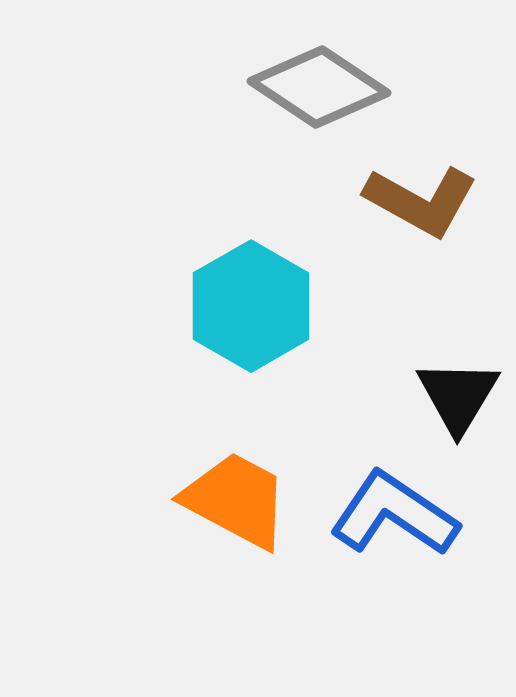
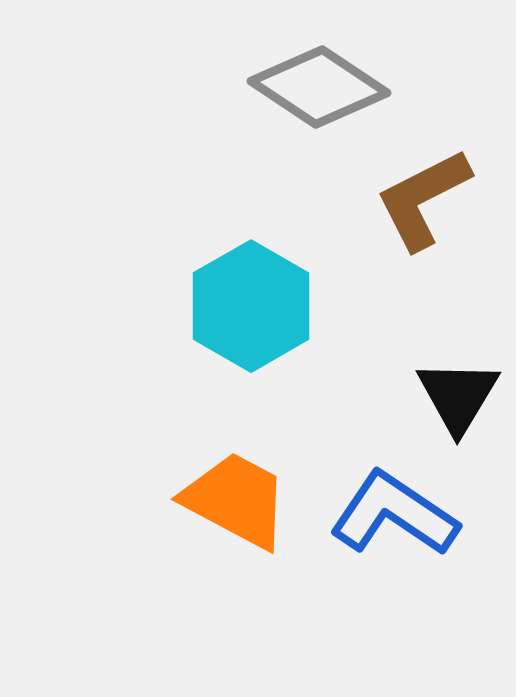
brown L-shape: moved 2 px right, 2 px up; rotated 124 degrees clockwise
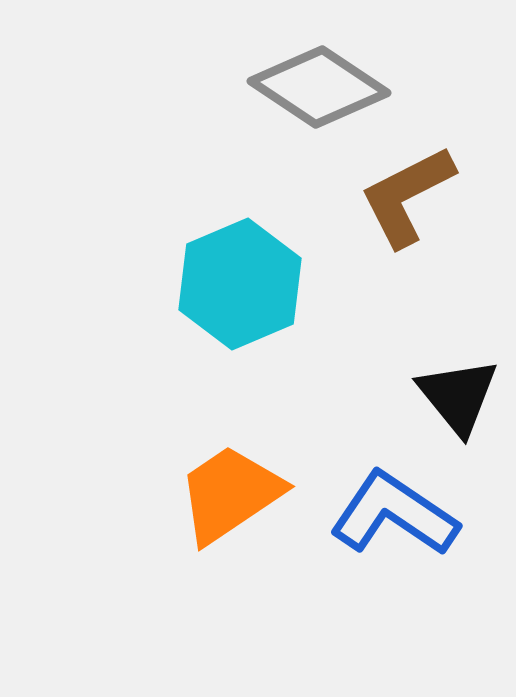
brown L-shape: moved 16 px left, 3 px up
cyan hexagon: moved 11 px left, 22 px up; rotated 7 degrees clockwise
black triangle: rotated 10 degrees counterclockwise
orange trapezoid: moved 6 px left, 6 px up; rotated 62 degrees counterclockwise
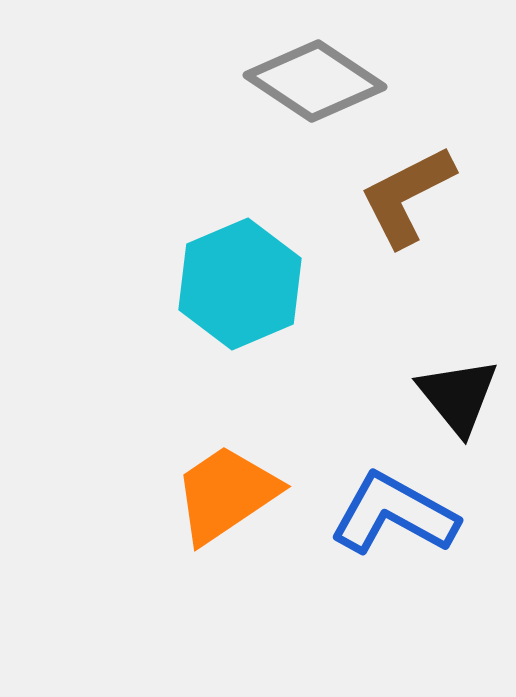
gray diamond: moved 4 px left, 6 px up
orange trapezoid: moved 4 px left
blue L-shape: rotated 5 degrees counterclockwise
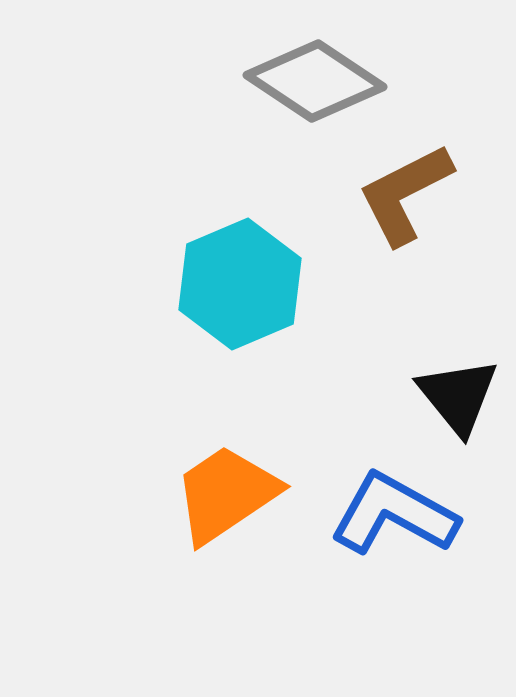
brown L-shape: moved 2 px left, 2 px up
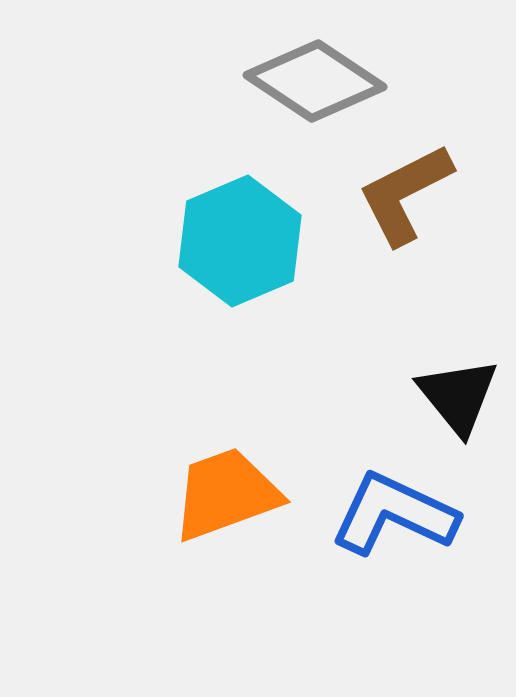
cyan hexagon: moved 43 px up
orange trapezoid: rotated 14 degrees clockwise
blue L-shape: rotated 4 degrees counterclockwise
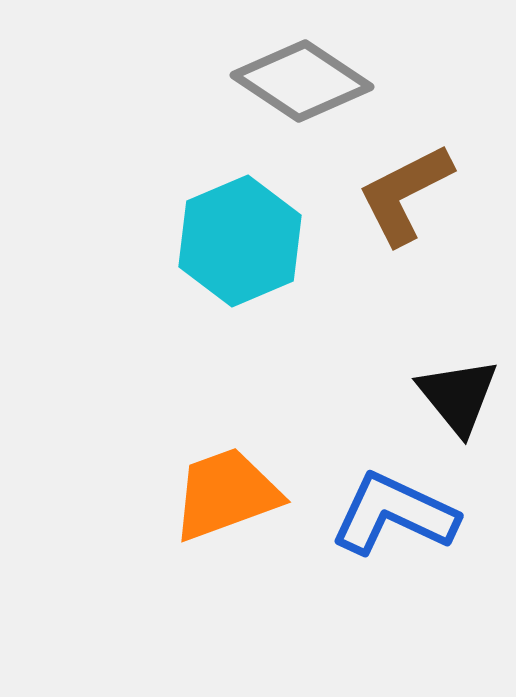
gray diamond: moved 13 px left
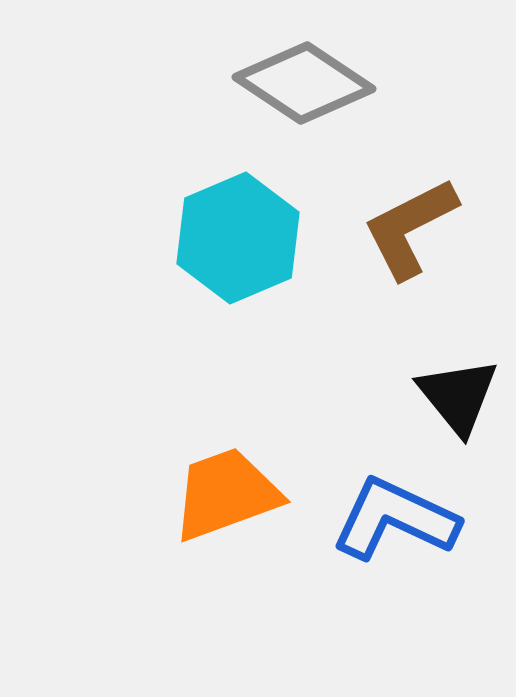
gray diamond: moved 2 px right, 2 px down
brown L-shape: moved 5 px right, 34 px down
cyan hexagon: moved 2 px left, 3 px up
blue L-shape: moved 1 px right, 5 px down
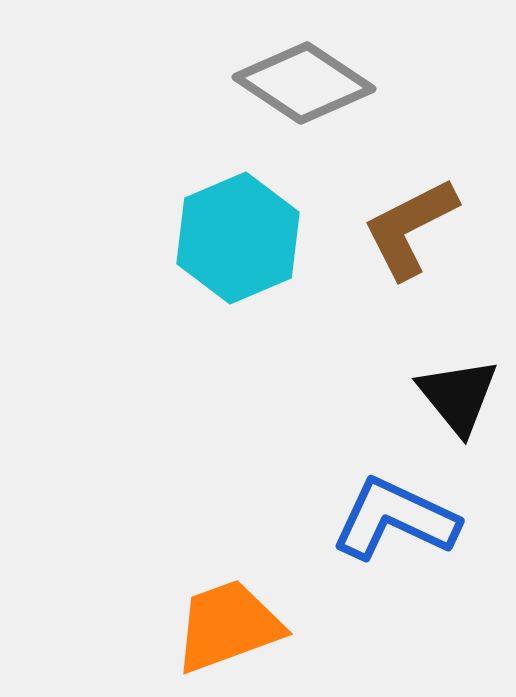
orange trapezoid: moved 2 px right, 132 px down
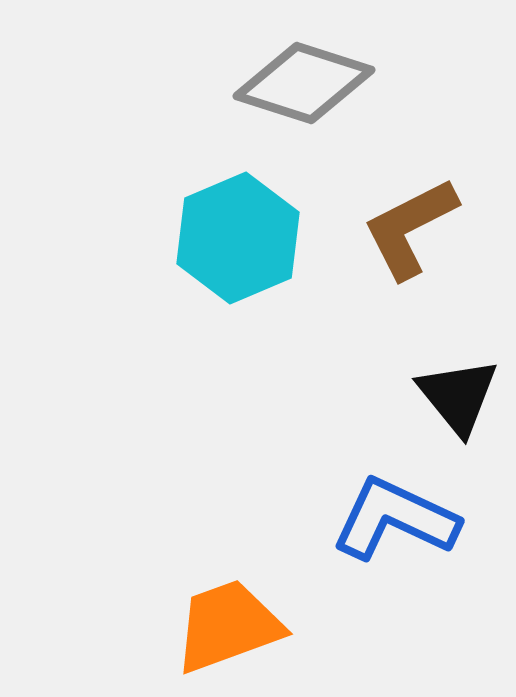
gray diamond: rotated 16 degrees counterclockwise
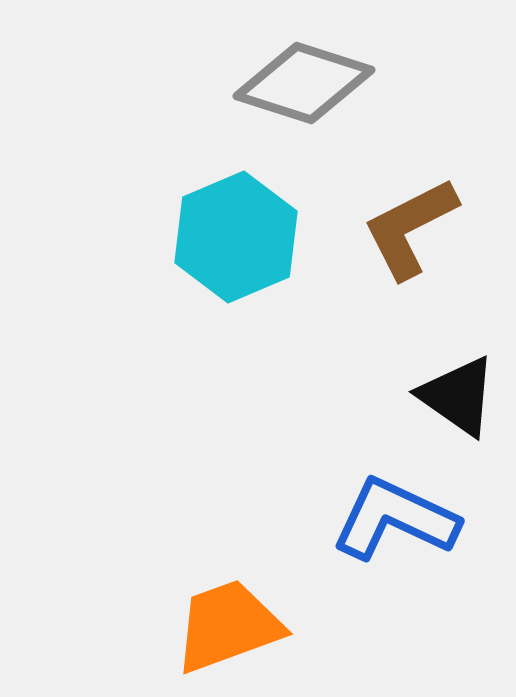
cyan hexagon: moved 2 px left, 1 px up
black triangle: rotated 16 degrees counterclockwise
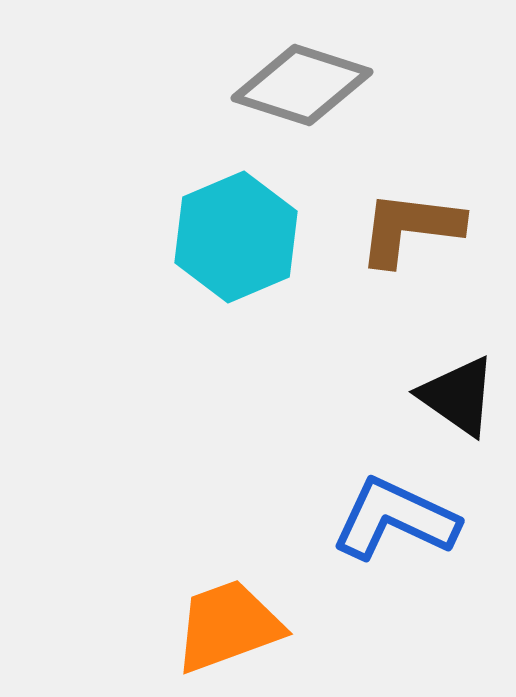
gray diamond: moved 2 px left, 2 px down
brown L-shape: rotated 34 degrees clockwise
